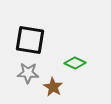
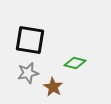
green diamond: rotated 10 degrees counterclockwise
gray star: rotated 15 degrees counterclockwise
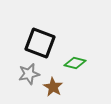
black square: moved 10 px right, 3 px down; rotated 12 degrees clockwise
gray star: moved 1 px right, 1 px down
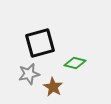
black square: rotated 36 degrees counterclockwise
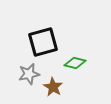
black square: moved 3 px right, 1 px up
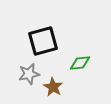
black square: moved 1 px up
green diamond: moved 5 px right; rotated 20 degrees counterclockwise
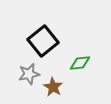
black square: rotated 24 degrees counterclockwise
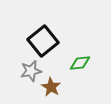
gray star: moved 2 px right, 3 px up
brown star: moved 2 px left
